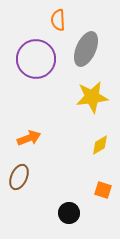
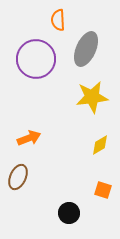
brown ellipse: moved 1 px left
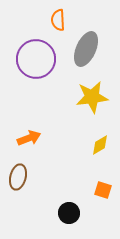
brown ellipse: rotated 10 degrees counterclockwise
